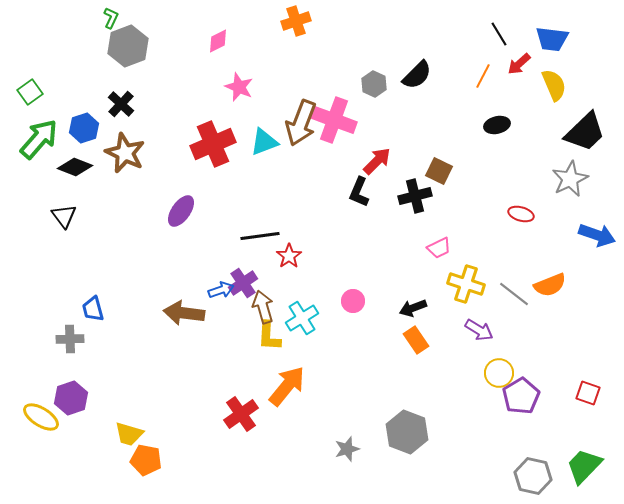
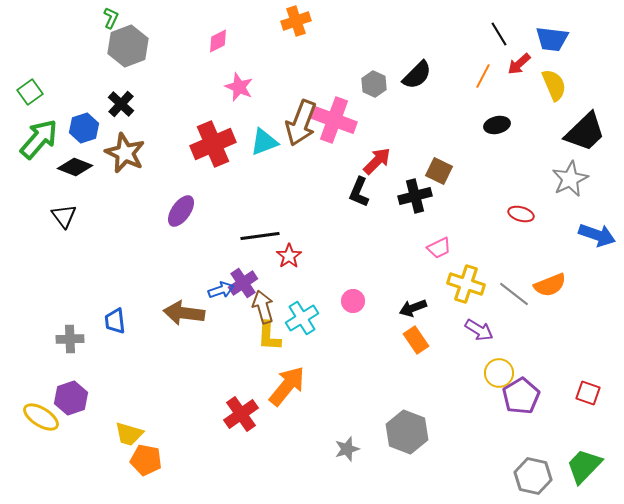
blue trapezoid at (93, 309): moved 22 px right, 12 px down; rotated 8 degrees clockwise
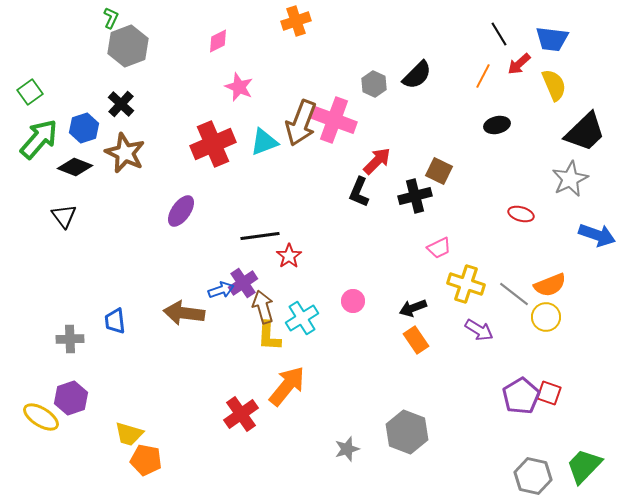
yellow circle at (499, 373): moved 47 px right, 56 px up
red square at (588, 393): moved 39 px left
